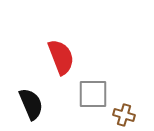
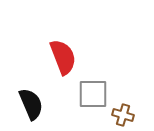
red semicircle: moved 2 px right
brown cross: moved 1 px left
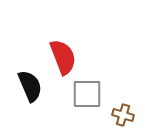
gray square: moved 6 px left
black semicircle: moved 1 px left, 18 px up
